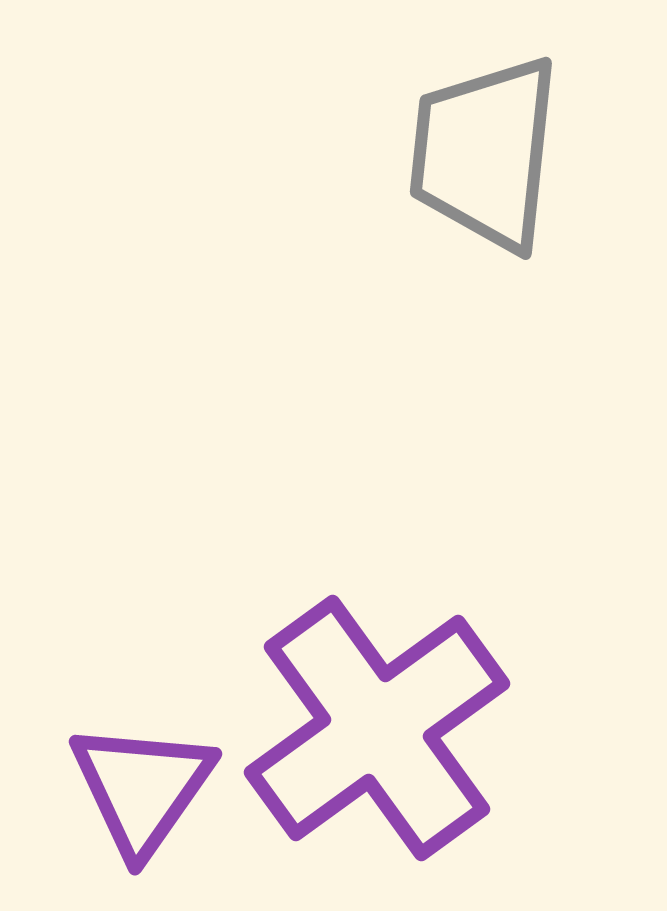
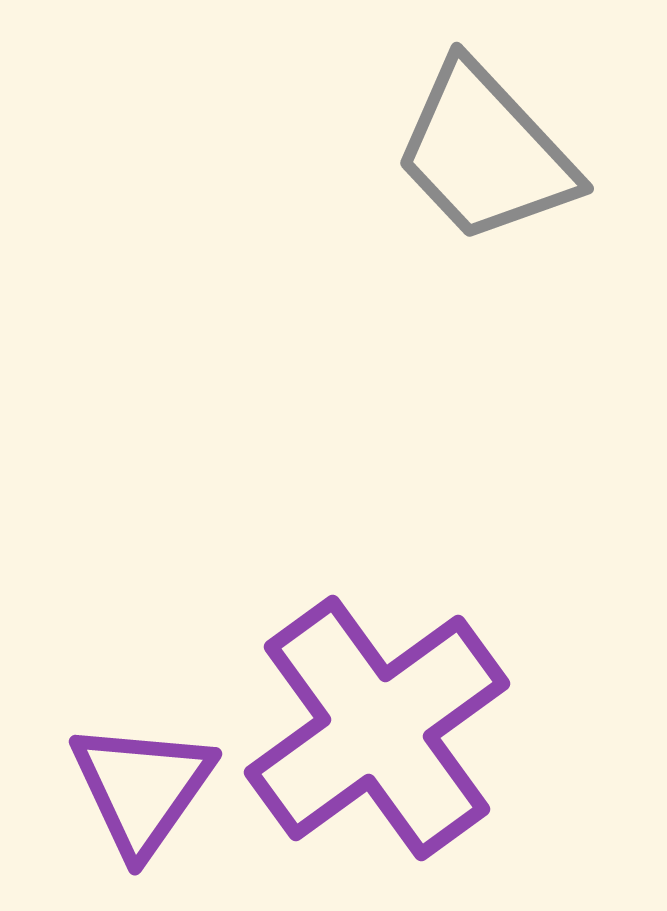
gray trapezoid: rotated 49 degrees counterclockwise
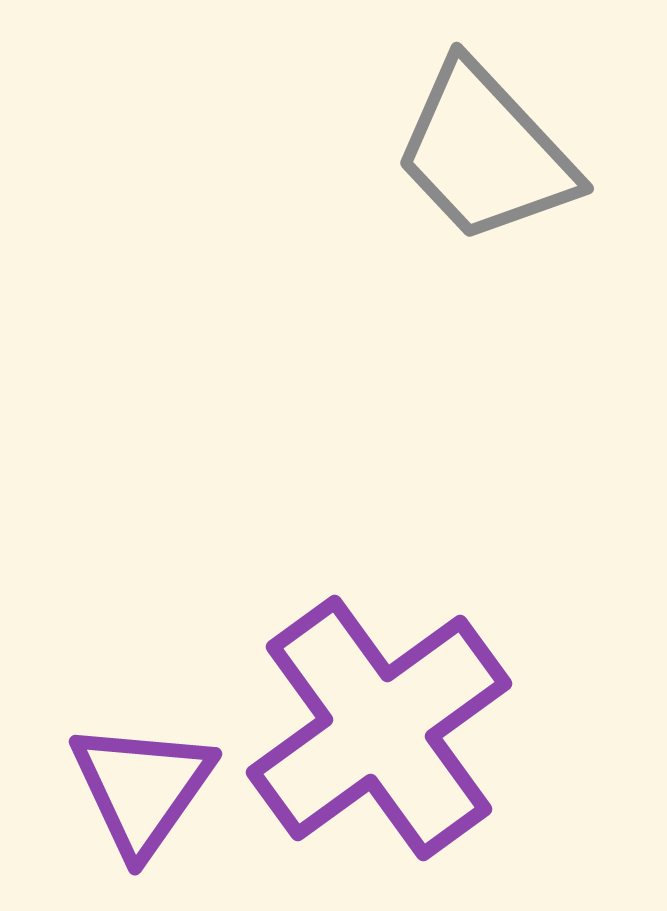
purple cross: moved 2 px right
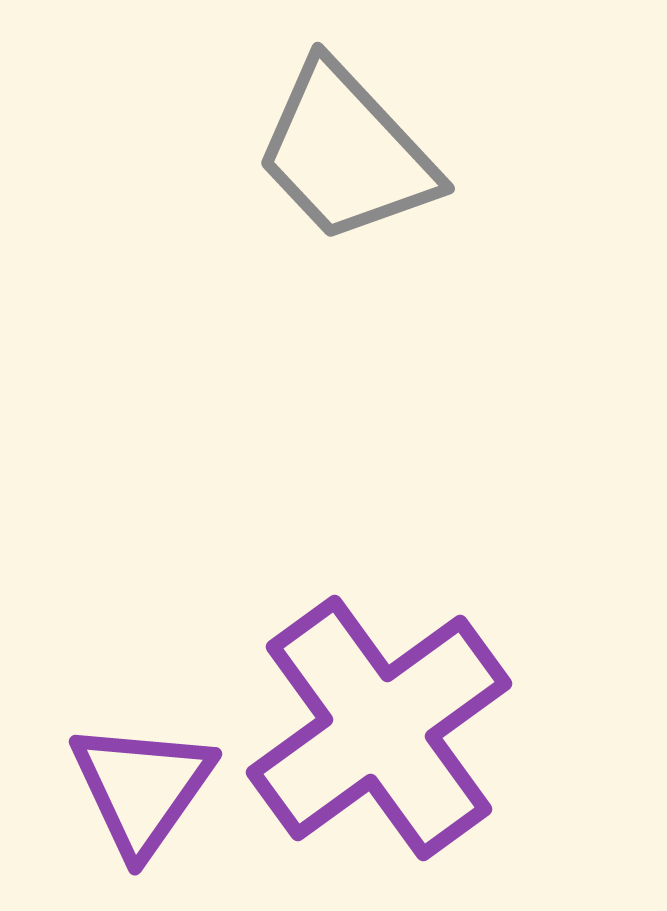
gray trapezoid: moved 139 px left
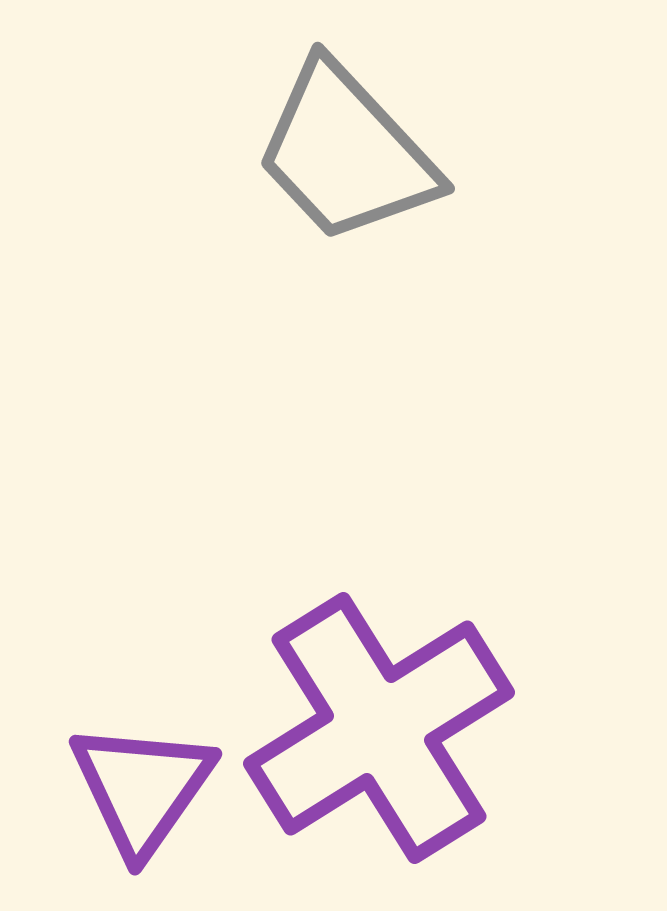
purple cross: rotated 4 degrees clockwise
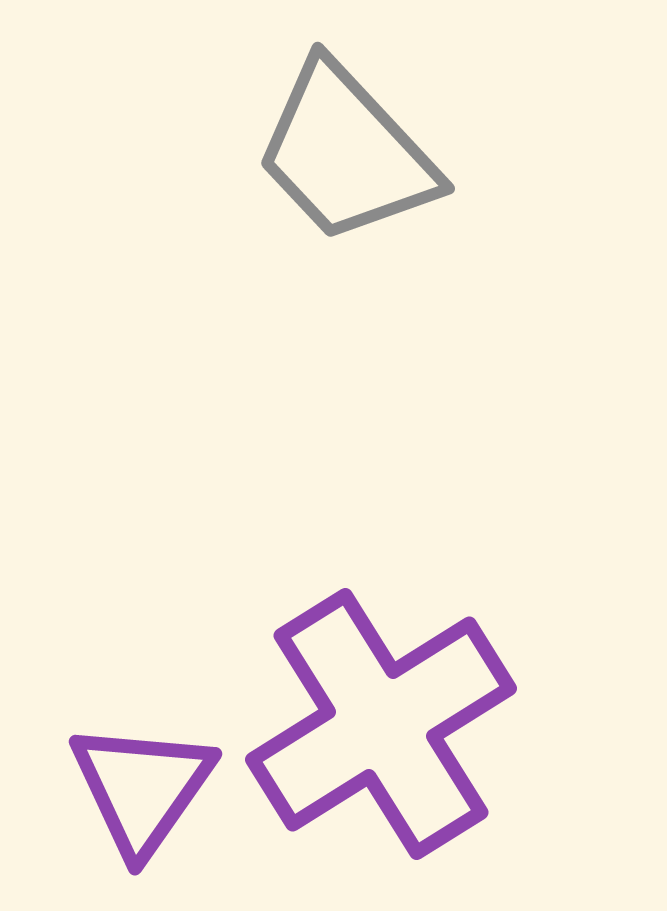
purple cross: moved 2 px right, 4 px up
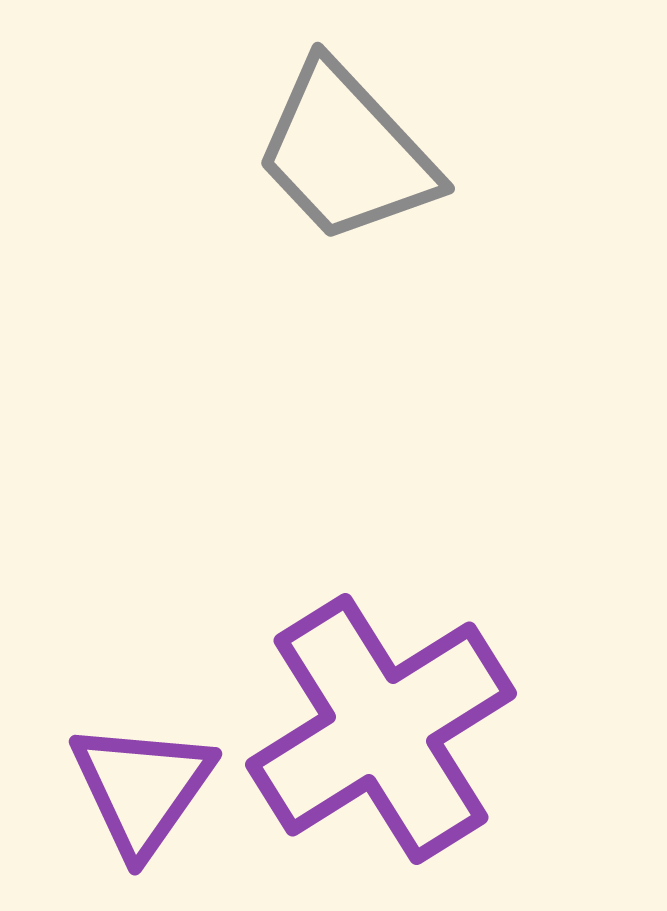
purple cross: moved 5 px down
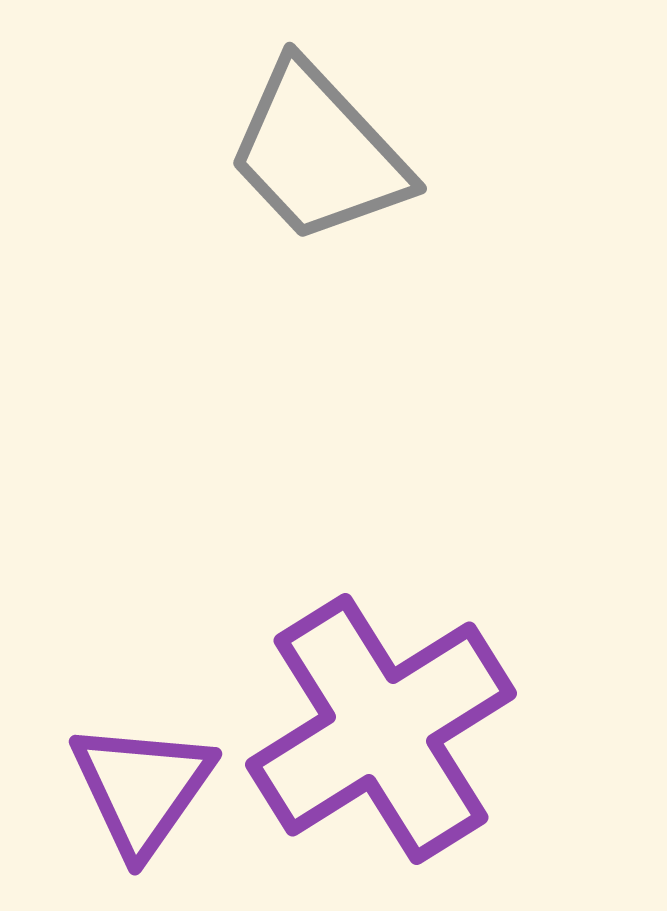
gray trapezoid: moved 28 px left
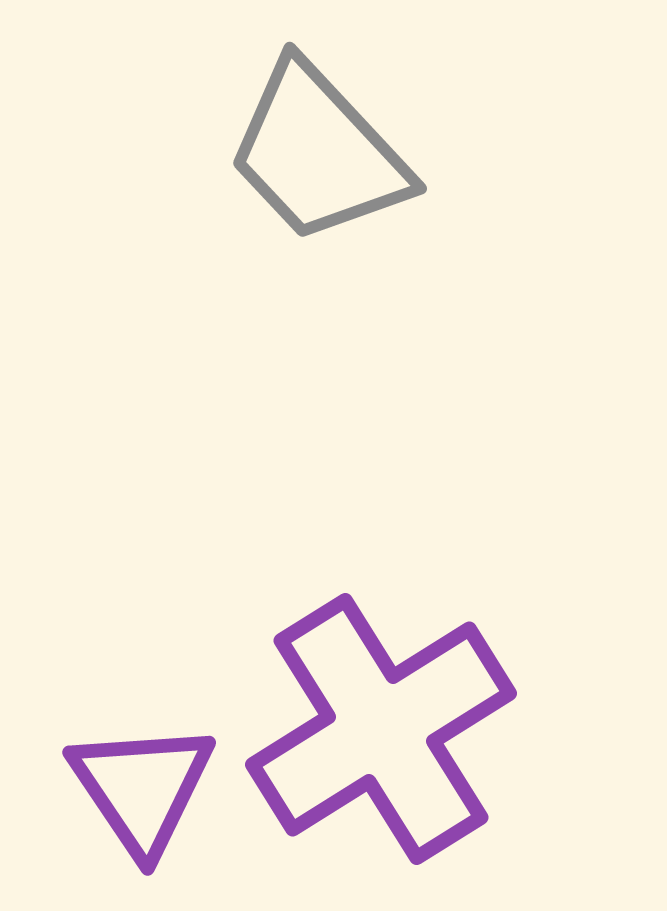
purple triangle: rotated 9 degrees counterclockwise
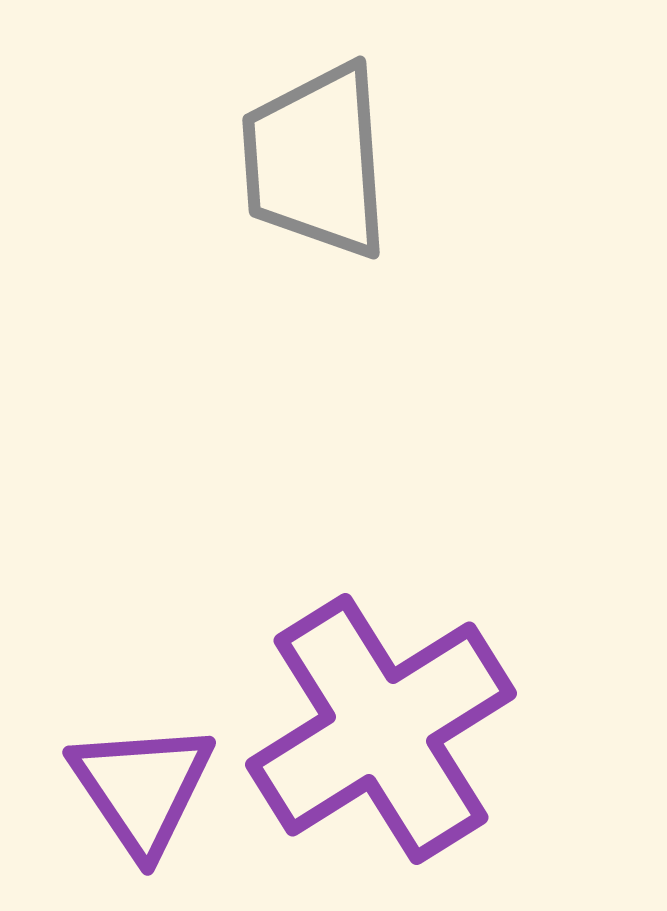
gray trapezoid: moved 2 px left, 8 px down; rotated 39 degrees clockwise
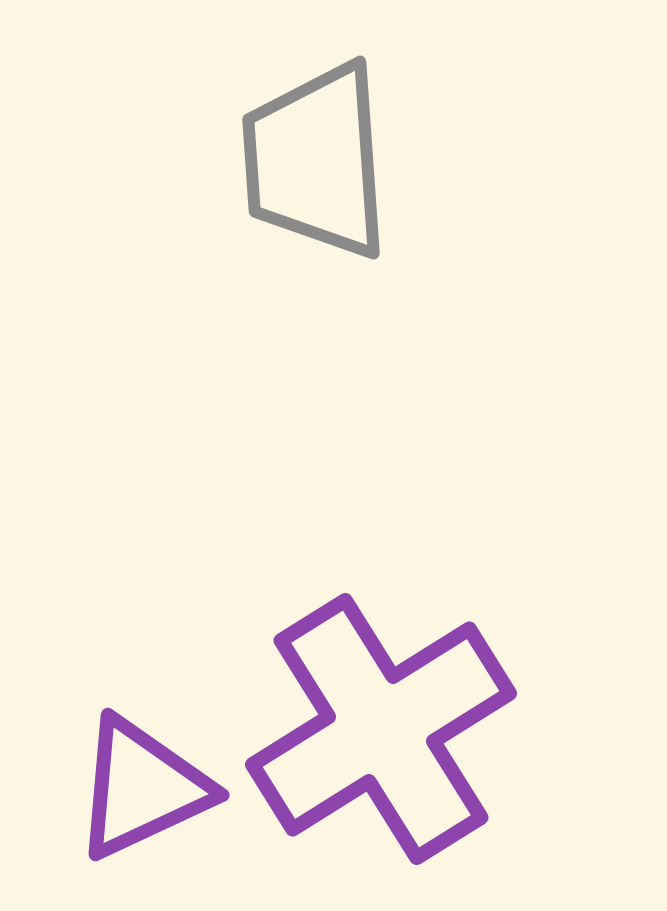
purple triangle: rotated 39 degrees clockwise
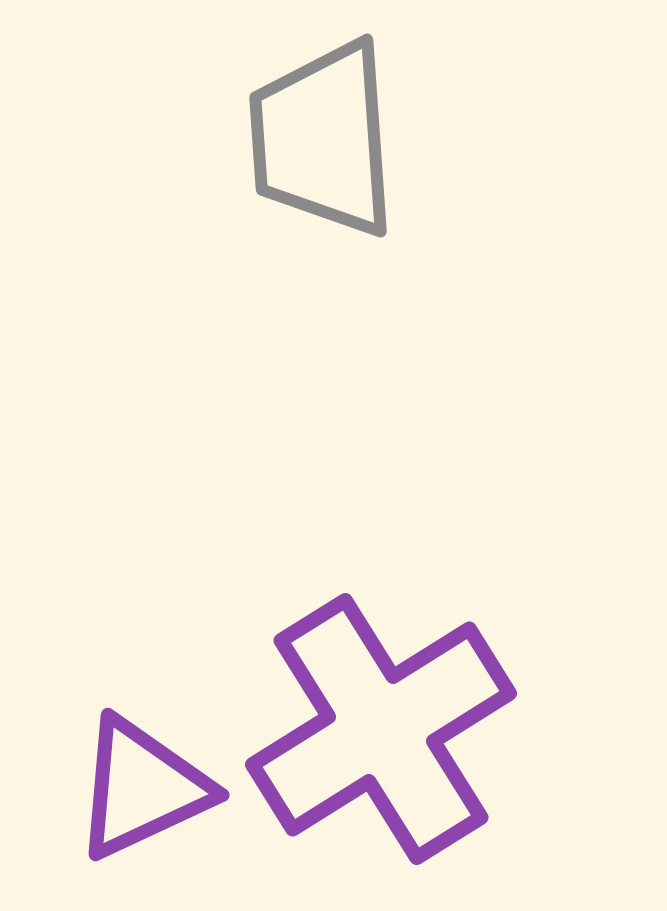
gray trapezoid: moved 7 px right, 22 px up
